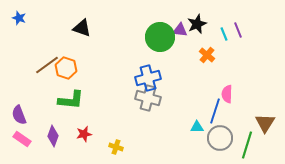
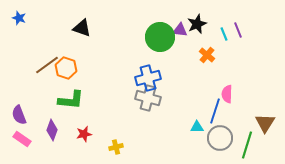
purple diamond: moved 1 px left, 6 px up
yellow cross: rotated 32 degrees counterclockwise
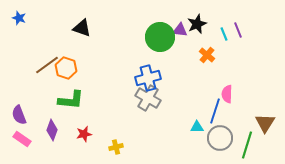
gray cross: rotated 15 degrees clockwise
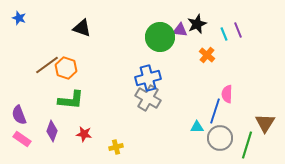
purple diamond: moved 1 px down
red star: rotated 21 degrees clockwise
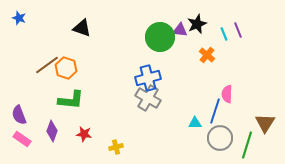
cyan triangle: moved 2 px left, 4 px up
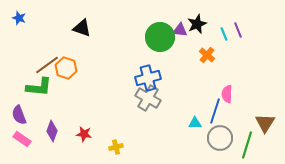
green L-shape: moved 32 px left, 13 px up
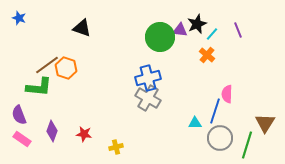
cyan line: moved 12 px left; rotated 64 degrees clockwise
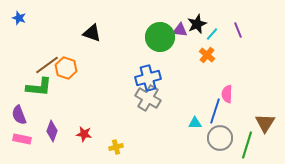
black triangle: moved 10 px right, 5 px down
pink rectangle: rotated 24 degrees counterclockwise
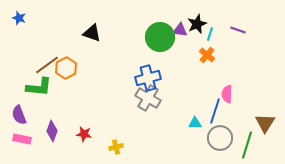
purple line: rotated 49 degrees counterclockwise
cyan line: moved 2 px left; rotated 24 degrees counterclockwise
orange hexagon: rotated 15 degrees clockwise
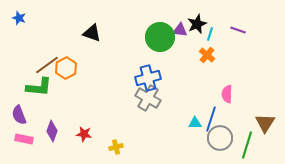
blue line: moved 4 px left, 8 px down
pink rectangle: moved 2 px right
